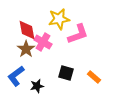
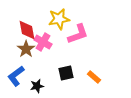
black square: rotated 28 degrees counterclockwise
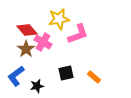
red diamond: rotated 30 degrees counterclockwise
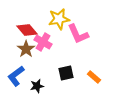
pink L-shape: rotated 85 degrees clockwise
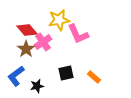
yellow star: moved 1 px down
pink cross: rotated 24 degrees clockwise
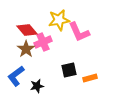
pink L-shape: moved 1 px right, 2 px up
pink cross: rotated 12 degrees clockwise
black square: moved 3 px right, 3 px up
orange rectangle: moved 4 px left, 1 px down; rotated 56 degrees counterclockwise
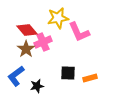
yellow star: moved 1 px left, 2 px up
black square: moved 1 px left, 3 px down; rotated 14 degrees clockwise
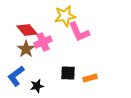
yellow star: moved 7 px right, 2 px up
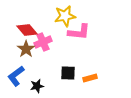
pink L-shape: rotated 60 degrees counterclockwise
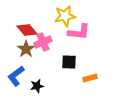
black square: moved 1 px right, 11 px up
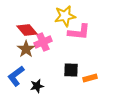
black square: moved 2 px right, 8 px down
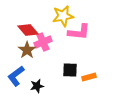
yellow star: moved 2 px left
red diamond: moved 1 px right
brown star: moved 1 px right, 1 px down
black square: moved 1 px left
orange rectangle: moved 1 px left, 1 px up
